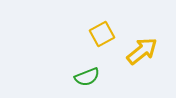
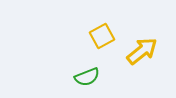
yellow square: moved 2 px down
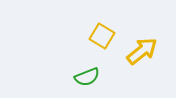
yellow square: rotated 30 degrees counterclockwise
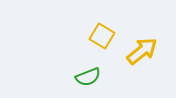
green semicircle: moved 1 px right
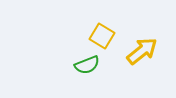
green semicircle: moved 1 px left, 12 px up
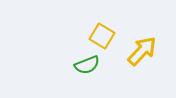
yellow arrow: rotated 8 degrees counterclockwise
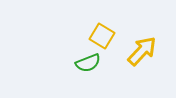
green semicircle: moved 1 px right, 2 px up
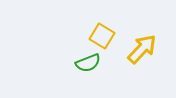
yellow arrow: moved 2 px up
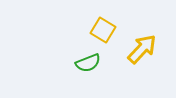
yellow square: moved 1 px right, 6 px up
